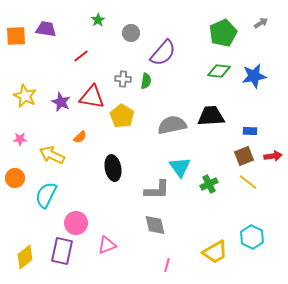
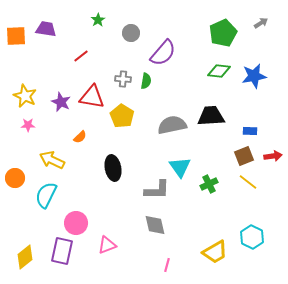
pink star: moved 8 px right, 14 px up
yellow arrow: moved 5 px down
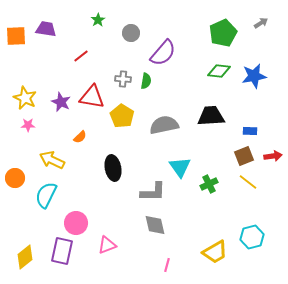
yellow star: moved 2 px down
gray semicircle: moved 8 px left
gray L-shape: moved 4 px left, 2 px down
cyan hexagon: rotated 20 degrees clockwise
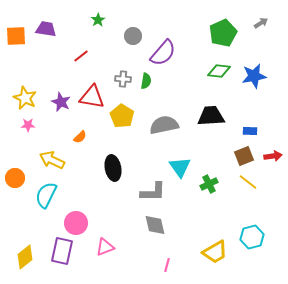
gray circle: moved 2 px right, 3 px down
pink triangle: moved 2 px left, 2 px down
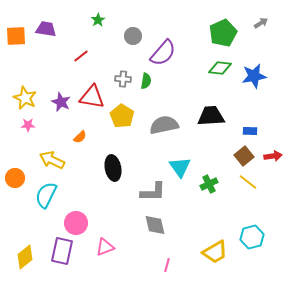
green diamond: moved 1 px right, 3 px up
brown square: rotated 18 degrees counterclockwise
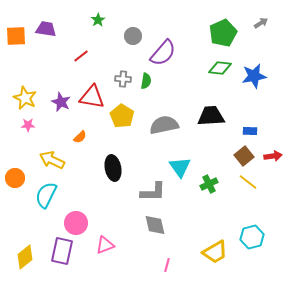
pink triangle: moved 2 px up
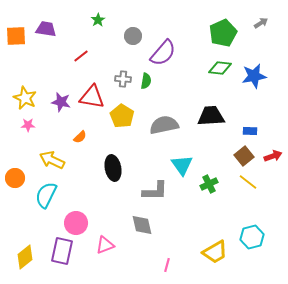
purple star: rotated 12 degrees counterclockwise
red arrow: rotated 12 degrees counterclockwise
cyan triangle: moved 2 px right, 2 px up
gray L-shape: moved 2 px right, 1 px up
gray diamond: moved 13 px left
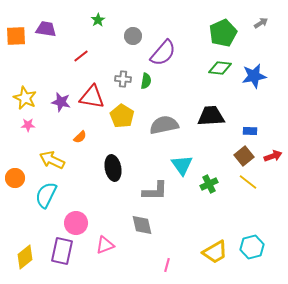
cyan hexagon: moved 10 px down
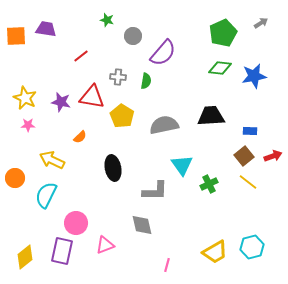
green star: moved 9 px right; rotated 24 degrees counterclockwise
gray cross: moved 5 px left, 2 px up
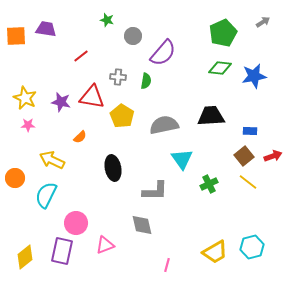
gray arrow: moved 2 px right, 1 px up
cyan triangle: moved 6 px up
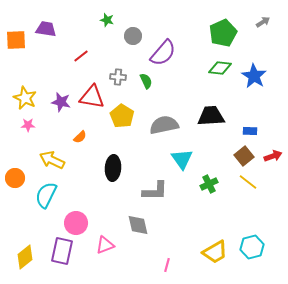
orange square: moved 4 px down
blue star: rotated 30 degrees counterclockwise
green semicircle: rotated 35 degrees counterclockwise
black ellipse: rotated 15 degrees clockwise
gray diamond: moved 4 px left
